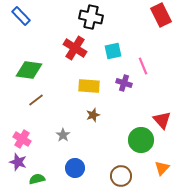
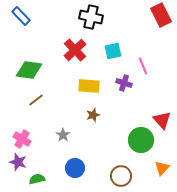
red cross: moved 2 px down; rotated 15 degrees clockwise
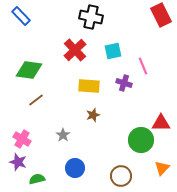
red triangle: moved 1 px left, 3 px down; rotated 48 degrees counterclockwise
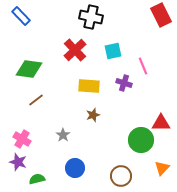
green diamond: moved 1 px up
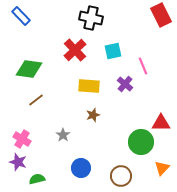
black cross: moved 1 px down
purple cross: moved 1 px right, 1 px down; rotated 21 degrees clockwise
green circle: moved 2 px down
blue circle: moved 6 px right
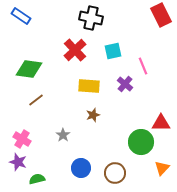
blue rectangle: rotated 12 degrees counterclockwise
brown circle: moved 6 px left, 3 px up
